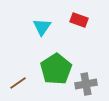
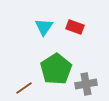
red rectangle: moved 4 px left, 7 px down
cyan triangle: moved 2 px right
brown line: moved 6 px right, 5 px down
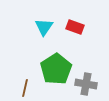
gray cross: rotated 20 degrees clockwise
brown line: moved 1 px right; rotated 42 degrees counterclockwise
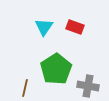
gray cross: moved 2 px right, 2 px down
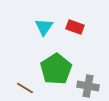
brown line: rotated 72 degrees counterclockwise
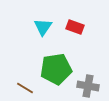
cyan triangle: moved 1 px left
green pentagon: rotated 24 degrees clockwise
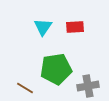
red rectangle: rotated 24 degrees counterclockwise
gray cross: rotated 20 degrees counterclockwise
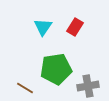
red rectangle: rotated 54 degrees counterclockwise
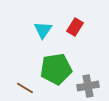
cyan triangle: moved 3 px down
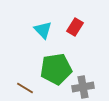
cyan triangle: rotated 18 degrees counterclockwise
gray cross: moved 5 px left, 1 px down
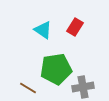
cyan triangle: rotated 12 degrees counterclockwise
brown line: moved 3 px right
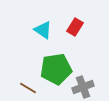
gray cross: rotated 10 degrees counterclockwise
